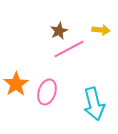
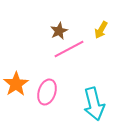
yellow arrow: rotated 114 degrees clockwise
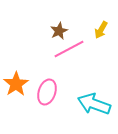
cyan arrow: rotated 124 degrees clockwise
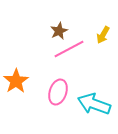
yellow arrow: moved 2 px right, 5 px down
orange star: moved 3 px up
pink ellipse: moved 11 px right
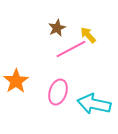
brown star: moved 2 px left, 3 px up
yellow arrow: moved 15 px left; rotated 108 degrees clockwise
pink line: moved 2 px right
cyan arrow: rotated 8 degrees counterclockwise
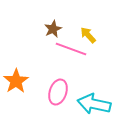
brown star: moved 4 px left, 1 px down
pink line: rotated 48 degrees clockwise
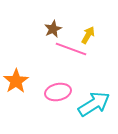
yellow arrow: rotated 72 degrees clockwise
pink ellipse: rotated 60 degrees clockwise
cyan arrow: rotated 136 degrees clockwise
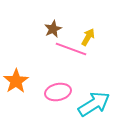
yellow arrow: moved 2 px down
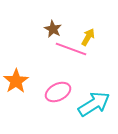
brown star: rotated 18 degrees counterclockwise
pink ellipse: rotated 15 degrees counterclockwise
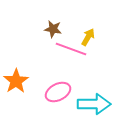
brown star: rotated 18 degrees counterclockwise
cyan arrow: rotated 32 degrees clockwise
